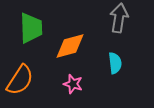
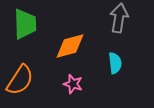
green trapezoid: moved 6 px left, 4 px up
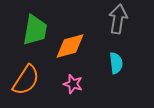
gray arrow: moved 1 px left, 1 px down
green trapezoid: moved 10 px right, 6 px down; rotated 12 degrees clockwise
cyan semicircle: moved 1 px right
orange semicircle: moved 6 px right
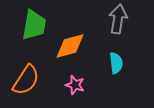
green trapezoid: moved 1 px left, 5 px up
pink star: moved 2 px right, 1 px down
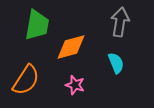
gray arrow: moved 2 px right, 3 px down
green trapezoid: moved 3 px right
orange diamond: moved 1 px right, 1 px down
cyan semicircle: rotated 15 degrees counterclockwise
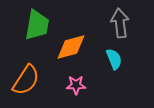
gray arrow: moved 1 px down; rotated 16 degrees counterclockwise
cyan semicircle: moved 2 px left, 4 px up
pink star: moved 1 px right; rotated 18 degrees counterclockwise
